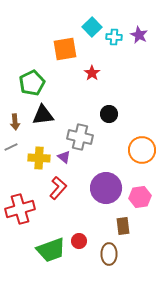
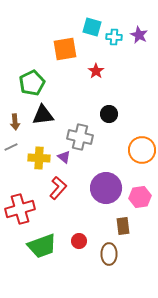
cyan square: rotated 30 degrees counterclockwise
red star: moved 4 px right, 2 px up
green trapezoid: moved 9 px left, 4 px up
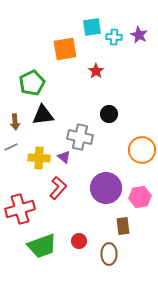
cyan square: rotated 24 degrees counterclockwise
